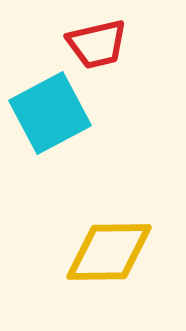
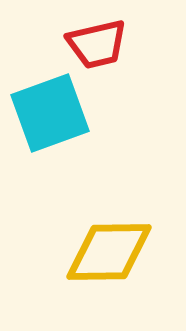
cyan square: rotated 8 degrees clockwise
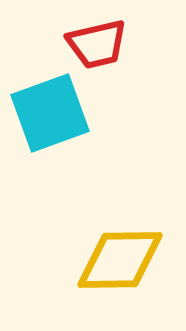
yellow diamond: moved 11 px right, 8 px down
